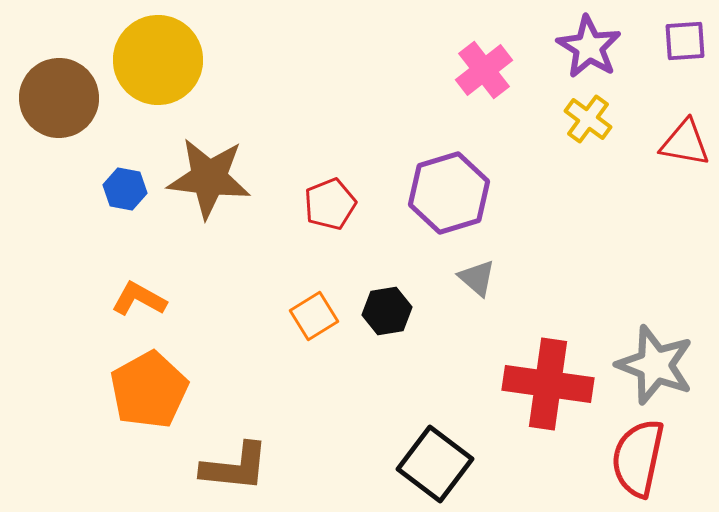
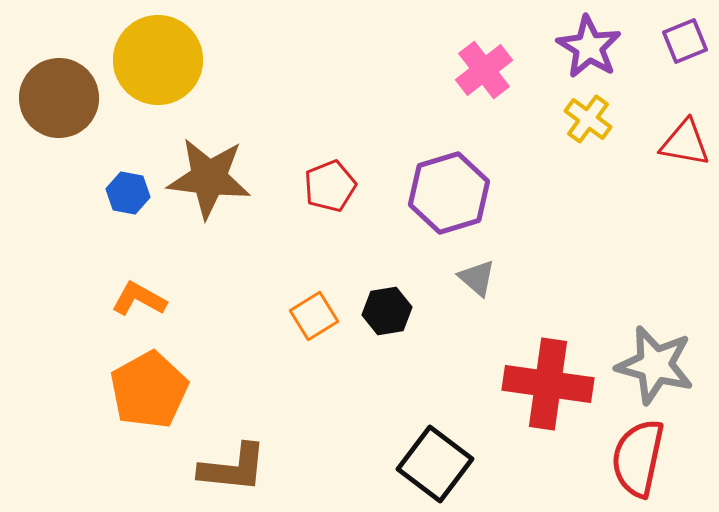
purple square: rotated 18 degrees counterclockwise
blue hexagon: moved 3 px right, 4 px down
red pentagon: moved 18 px up
gray star: rotated 6 degrees counterclockwise
brown L-shape: moved 2 px left, 1 px down
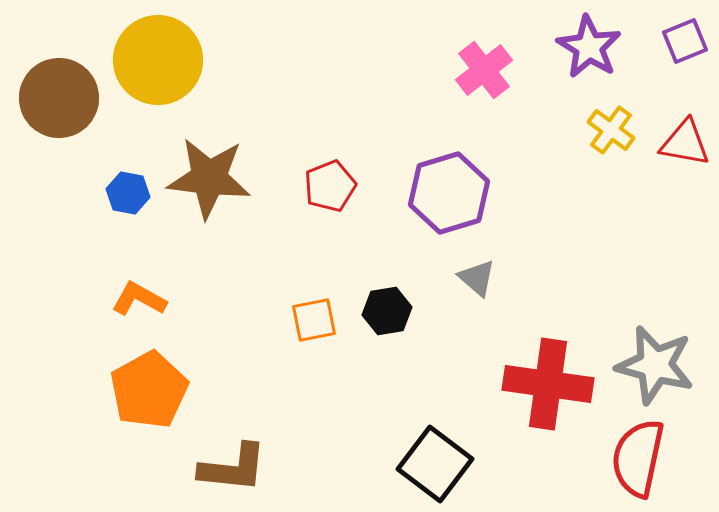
yellow cross: moved 23 px right, 11 px down
orange square: moved 4 px down; rotated 21 degrees clockwise
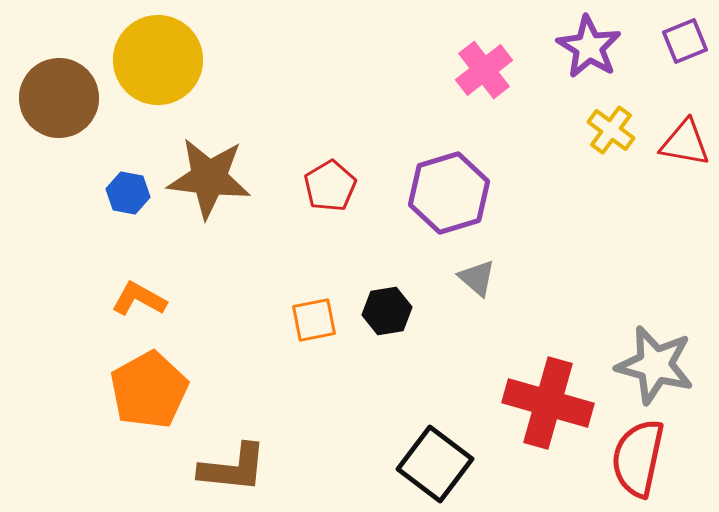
red pentagon: rotated 9 degrees counterclockwise
red cross: moved 19 px down; rotated 8 degrees clockwise
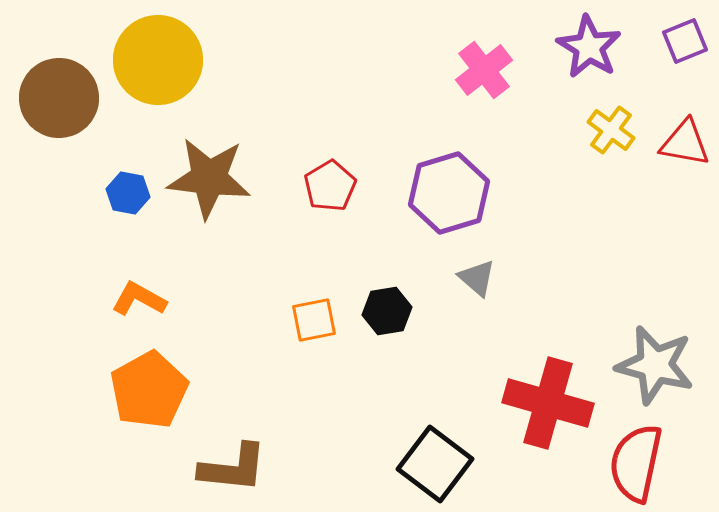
red semicircle: moved 2 px left, 5 px down
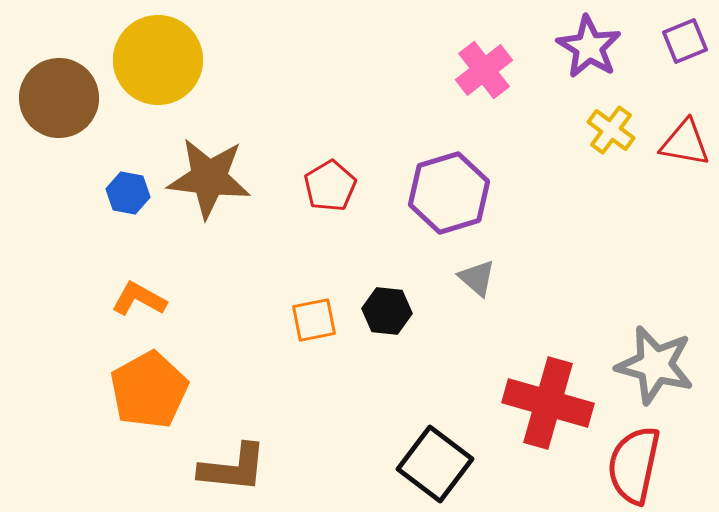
black hexagon: rotated 15 degrees clockwise
red semicircle: moved 2 px left, 2 px down
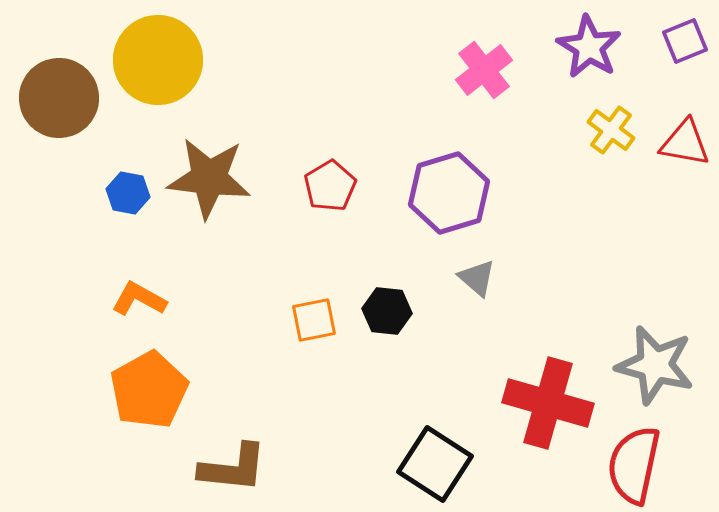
black square: rotated 4 degrees counterclockwise
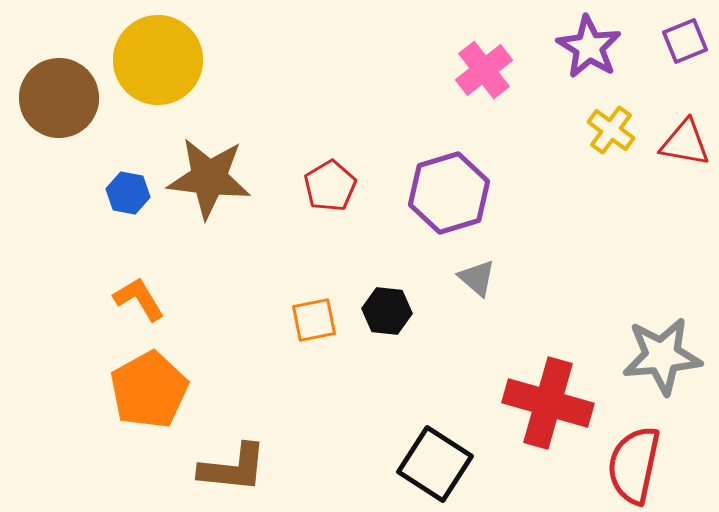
orange L-shape: rotated 30 degrees clockwise
gray star: moved 7 px right, 9 px up; rotated 20 degrees counterclockwise
